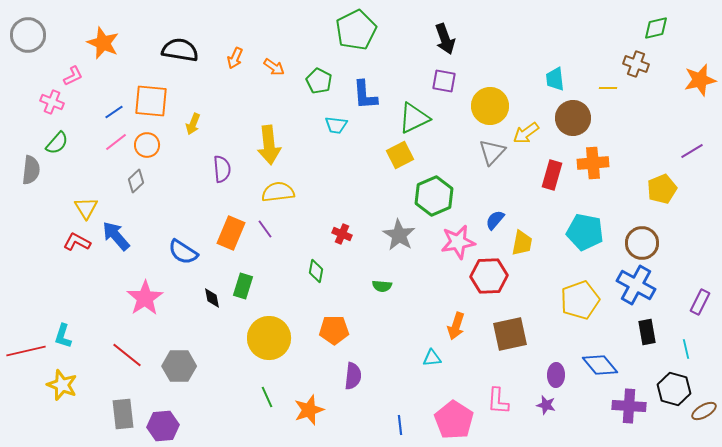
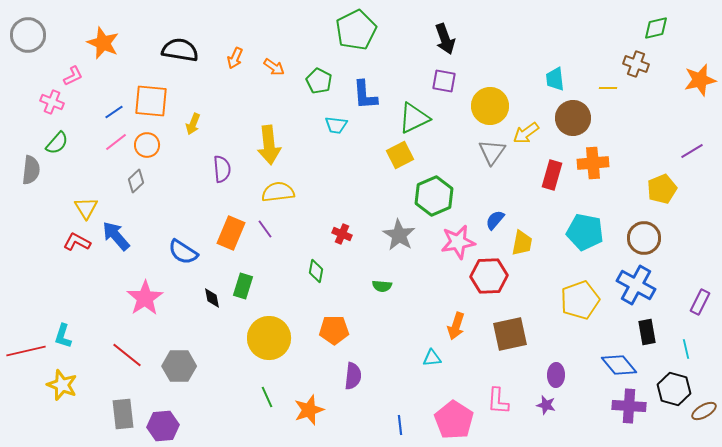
gray triangle at (492, 152): rotated 8 degrees counterclockwise
brown circle at (642, 243): moved 2 px right, 5 px up
blue diamond at (600, 365): moved 19 px right
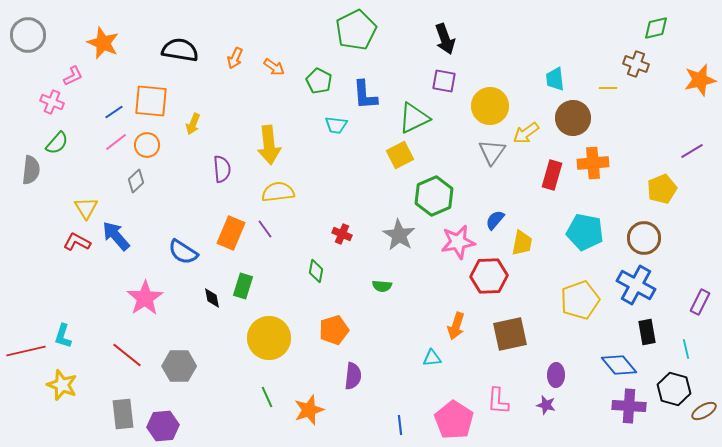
orange pentagon at (334, 330): rotated 16 degrees counterclockwise
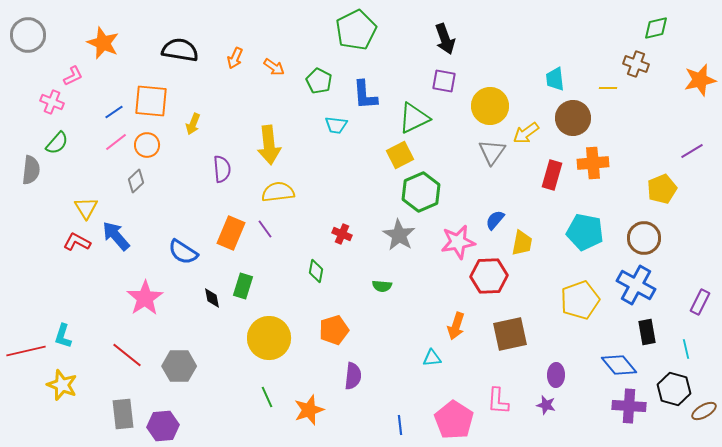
green hexagon at (434, 196): moved 13 px left, 4 px up
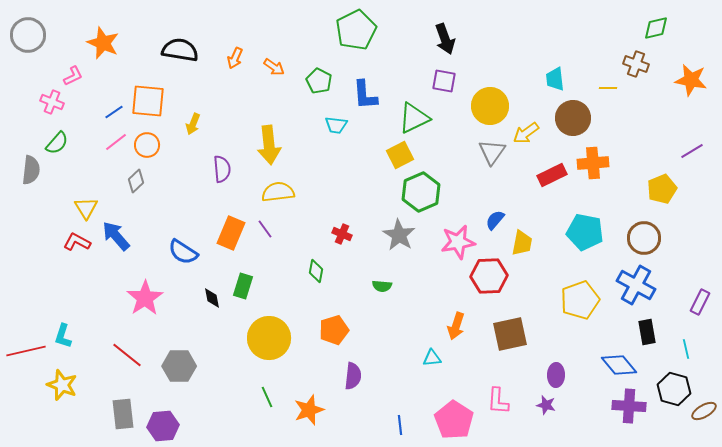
orange star at (700, 80): moved 9 px left; rotated 24 degrees clockwise
orange square at (151, 101): moved 3 px left
red rectangle at (552, 175): rotated 48 degrees clockwise
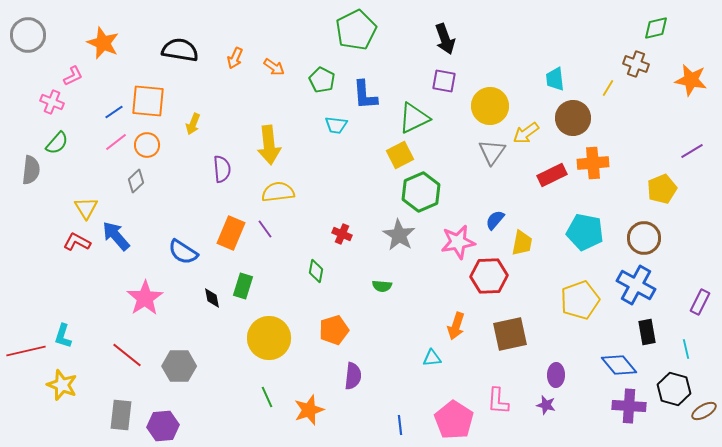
green pentagon at (319, 81): moved 3 px right, 1 px up
yellow line at (608, 88): rotated 60 degrees counterclockwise
gray rectangle at (123, 414): moved 2 px left, 1 px down; rotated 12 degrees clockwise
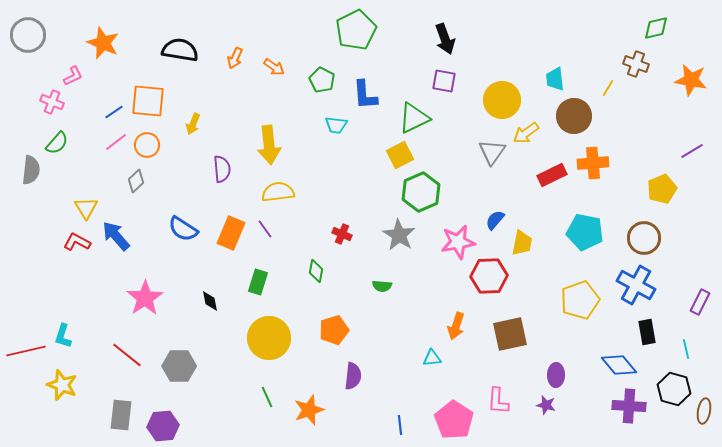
yellow circle at (490, 106): moved 12 px right, 6 px up
brown circle at (573, 118): moved 1 px right, 2 px up
blue semicircle at (183, 252): moved 23 px up
green rectangle at (243, 286): moved 15 px right, 4 px up
black diamond at (212, 298): moved 2 px left, 3 px down
brown ellipse at (704, 411): rotated 50 degrees counterclockwise
